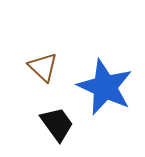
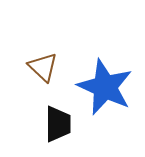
black trapezoid: moved 1 px right; rotated 36 degrees clockwise
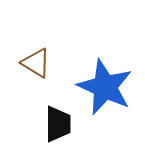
brown triangle: moved 7 px left, 4 px up; rotated 12 degrees counterclockwise
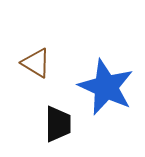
blue star: moved 1 px right
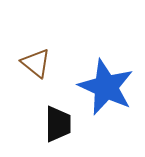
brown triangle: rotated 8 degrees clockwise
